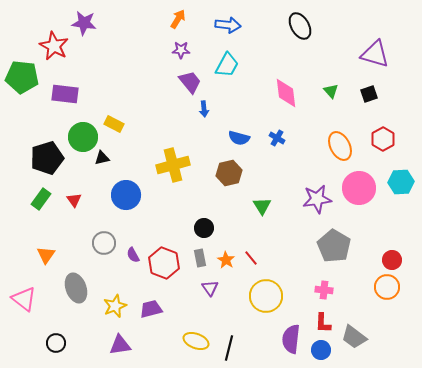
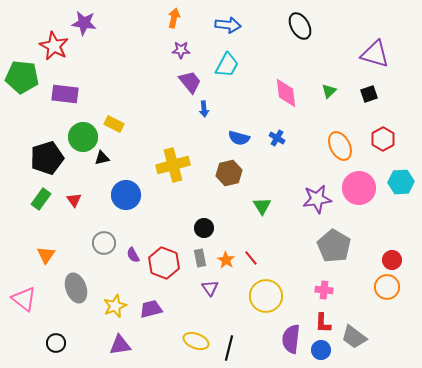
orange arrow at (178, 19): moved 4 px left, 1 px up; rotated 18 degrees counterclockwise
green triangle at (331, 91): moved 2 px left; rotated 28 degrees clockwise
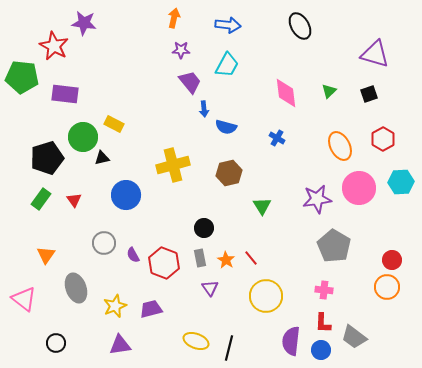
blue semicircle at (239, 138): moved 13 px left, 11 px up
purple semicircle at (291, 339): moved 2 px down
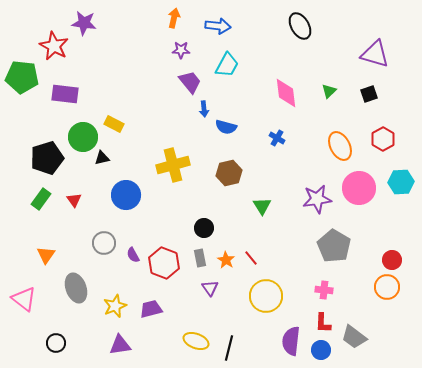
blue arrow at (228, 25): moved 10 px left, 1 px down
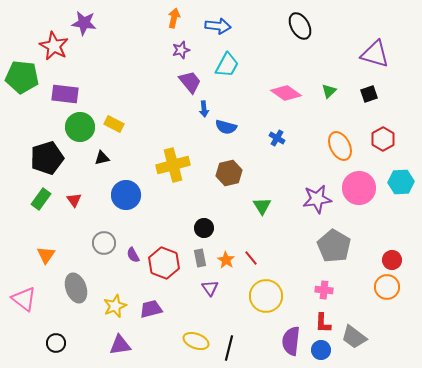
purple star at (181, 50): rotated 18 degrees counterclockwise
pink diamond at (286, 93): rotated 48 degrees counterclockwise
green circle at (83, 137): moved 3 px left, 10 px up
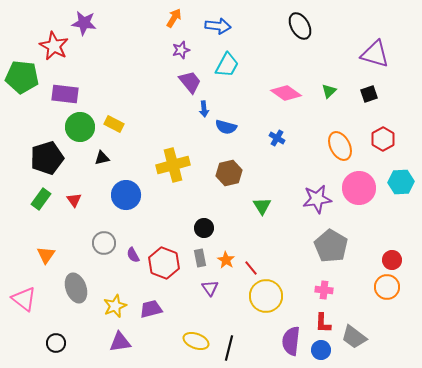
orange arrow at (174, 18): rotated 18 degrees clockwise
gray pentagon at (334, 246): moved 3 px left
red line at (251, 258): moved 10 px down
purple triangle at (120, 345): moved 3 px up
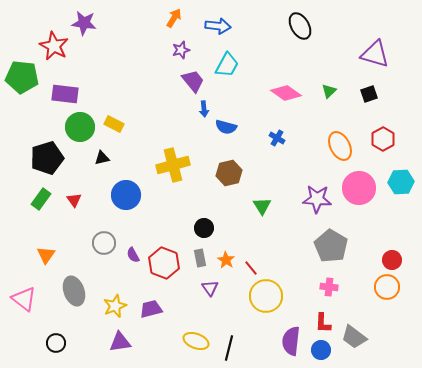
purple trapezoid at (190, 82): moved 3 px right, 1 px up
purple star at (317, 199): rotated 12 degrees clockwise
gray ellipse at (76, 288): moved 2 px left, 3 px down
pink cross at (324, 290): moved 5 px right, 3 px up
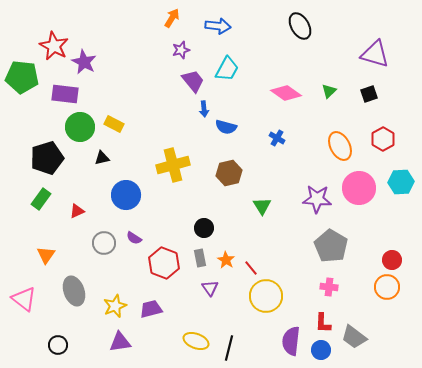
orange arrow at (174, 18): moved 2 px left
purple star at (84, 23): moved 39 px down; rotated 20 degrees clockwise
cyan trapezoid at (227, 65): moved 4 px down
red triangle at (74, 200): moved 3 px right, 11 px down; rotated 42 degrees clockwise
purple semicircle at (133, 255): moved 1 px right, 17 px up; rotated 28 degrees counterclockwise
black circle at (56, 343): moved 2 px right, 2 px down
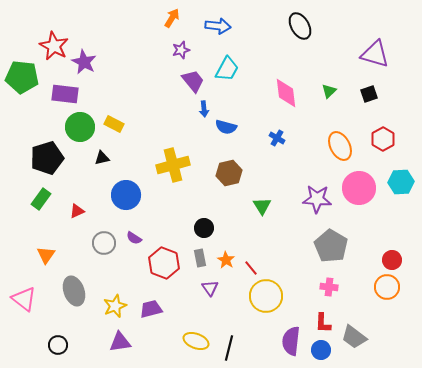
pink diamond at (286, 93): rotated 48 degrees clockwise
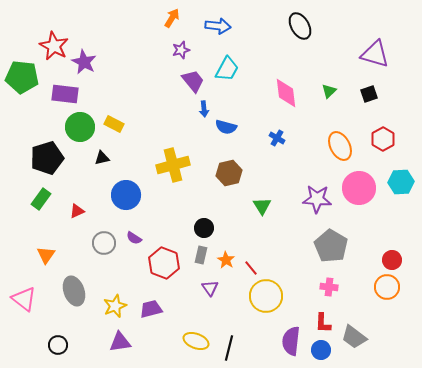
gray rectangle at (200, 258): moved 1 px right, 3 px up; rotated 24 degrees clockwise
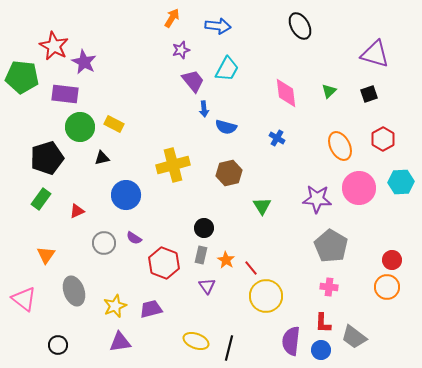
purple triangle at (210, 288): moved 3 px left, 2 px up
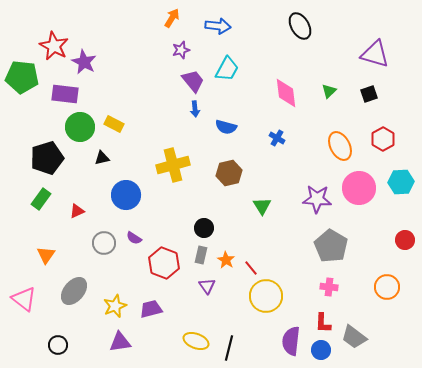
blue arrow at (204, 109): moved 9 px left
red circle at (392, 260): moved 13 px right, 20 px up
gray ellipse at (74, 291): rotated 60 degrees clockwise
